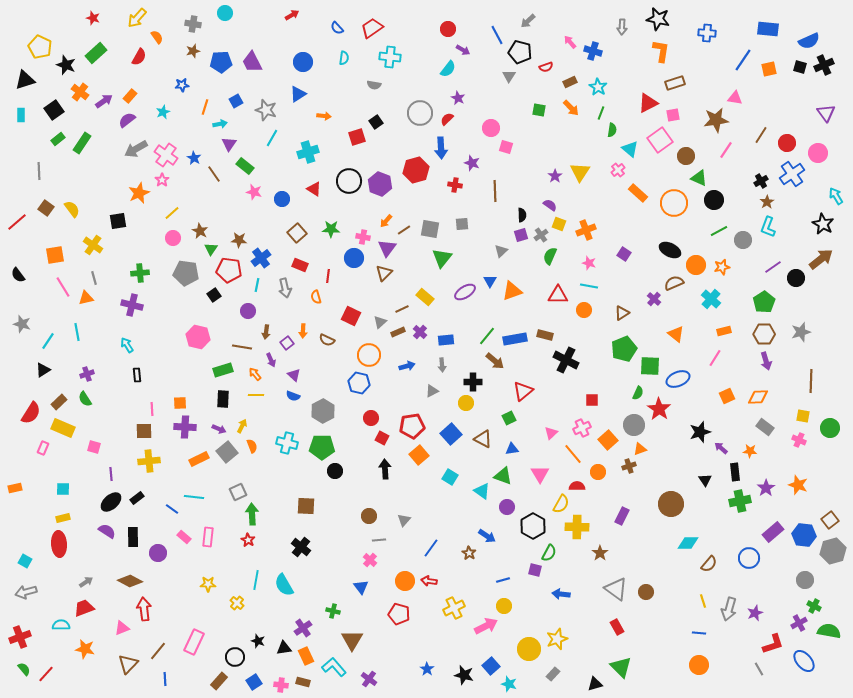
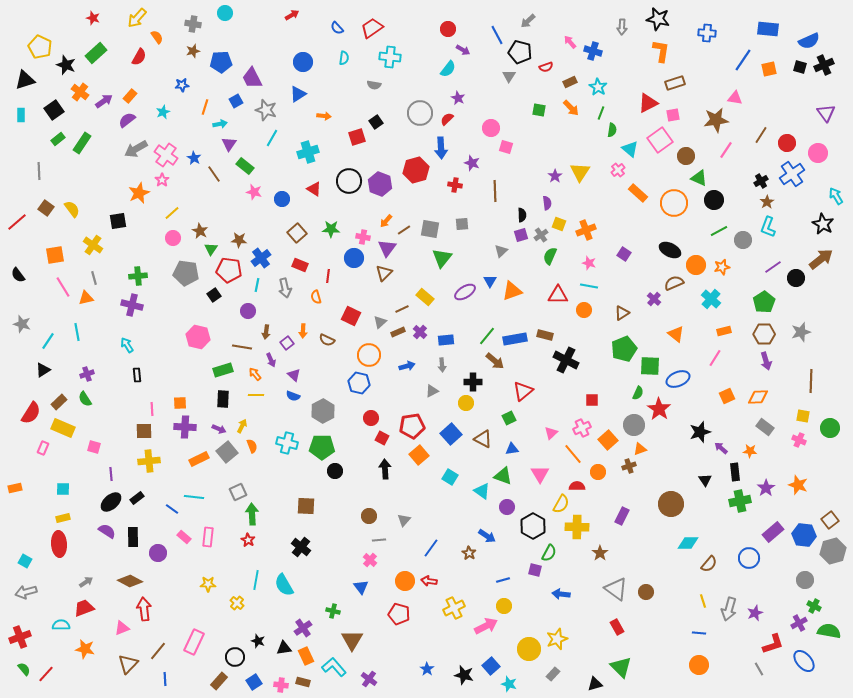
purple trapezoid at (252, 62): moved 16 px down
purple semicircle at (550, 205): moved 3 px left, 2 px up; rotated 48 degrees clockwise
green cross at (140, 273): moved 2 px left, 3 px down
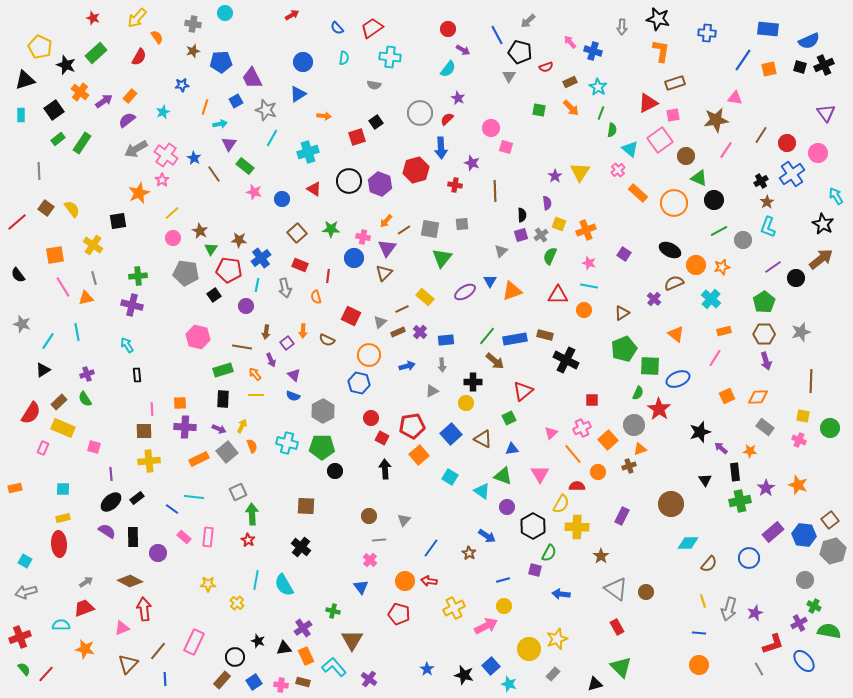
purple circle at (248, 311): moved 2 px left, 5 px up
brown star at (600, 553): moved 1 px right, 3 px down
brown rectangle at (219, 681): moved 3 px right, 1 px up
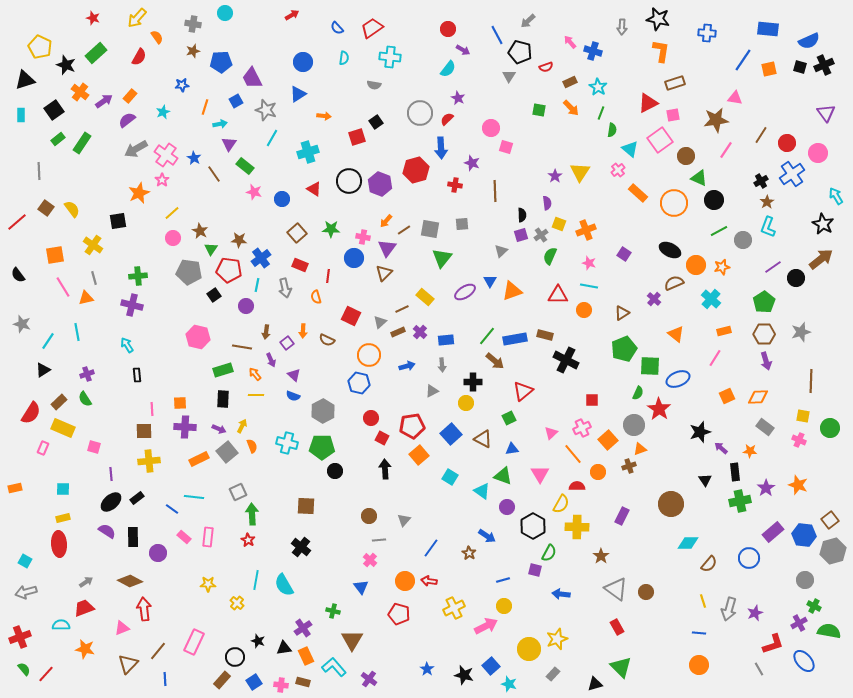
gray pentagon at (186, 273): moved 3 px right, 1 px up
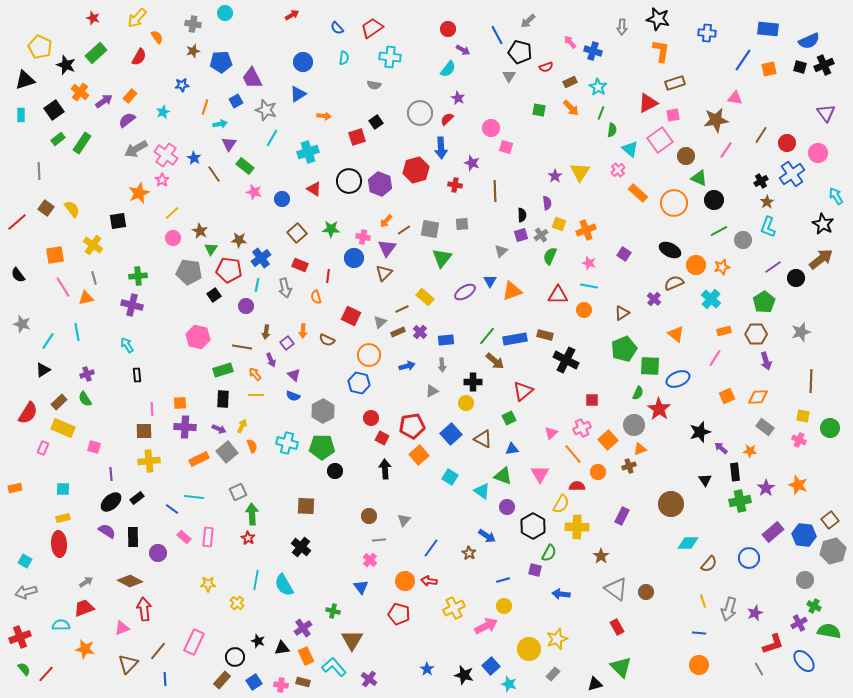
brown hexagon at (764, 334): moved 8 px left
red semicircle at (31, 413): moved 3 px left
red star at (248, 540): moved 2 px up
black triangle at (284, 648): moved 2 px left
